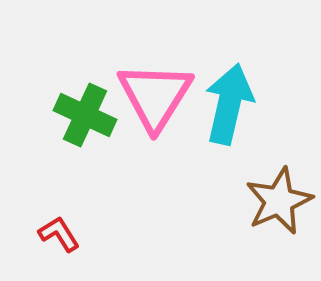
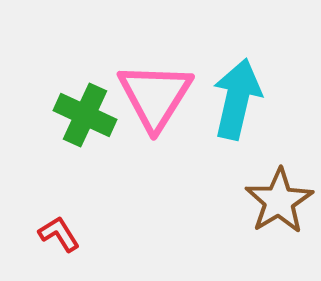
cyan arrow: moved 8 px right, 5 px up
brown star: rotated 8 degrees counterclockwise
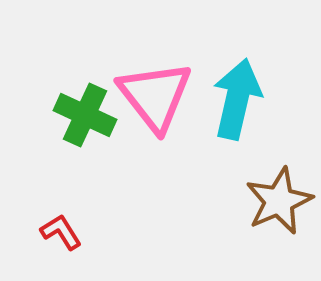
pink triangle: rotated 10 degrees counterclockwise
brown star: rotated 8 degrees clockwise
red L-shape: moved 2 px right, 2 px up
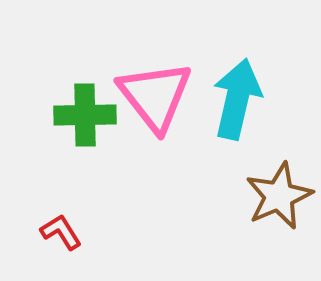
green cross: rotated 26 degrees counterclockwise
brown star: moved 5 px up
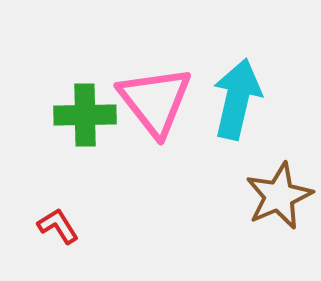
pink triangle: moved 5 px down
red L-shape: moved 3 px left, 6 px up
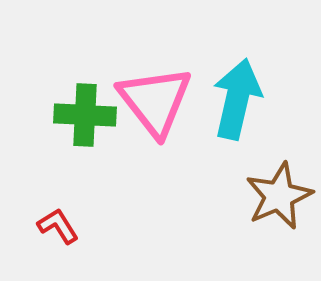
green cross: rotated 4 degrees clockwise
